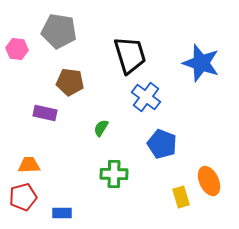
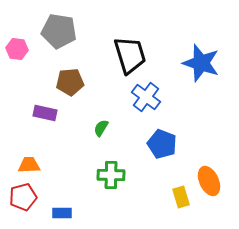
brown pentagon: rotated 12 degrees counterclockwise
green cross: moved 3 px left, 1 px down
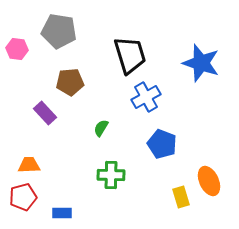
blue cross: rotated 24 degrees clockwise
purple rectangle: rotated 35 degrees clockwise
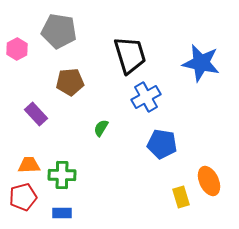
pink hexagon: rotated 25 degrees clockwise
blue star: rotated 6 degrees counterclockwise
purple rectangle: moved 9 px left, 1 px down
blue pentagon: rotated 12 degrees counterclockwise
green cross: moved 49 px left
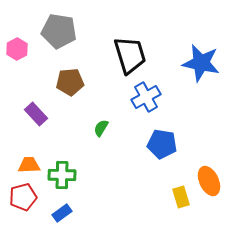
blue rectangle: rotated 36 degrees counterclockwise
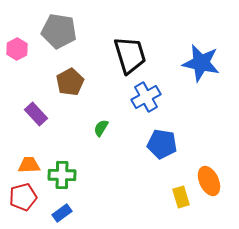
brown pentagon: rotated 24 degrees counterclockwise
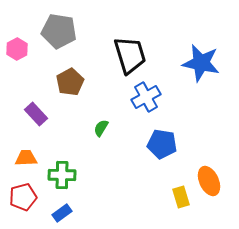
orange trapezoid: moved 3 px left, 7 px up
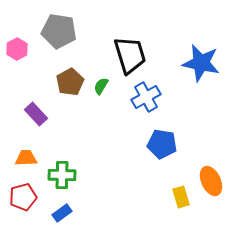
green semicircle: moved 42 px up
orange ellipse: moved 2 px right
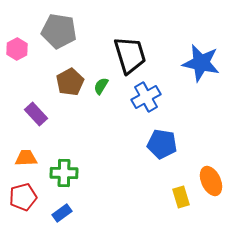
green cross: moved 2 px right, 2 px up
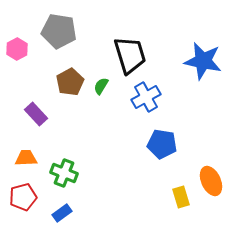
blue star: moved 2 px right, 2 px up
green cross: rotated 20 degrees clockwise
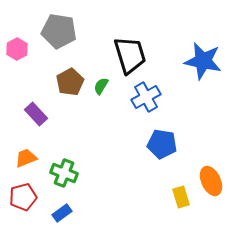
orange trapezoid: rotated 20 degrees counterclockwise
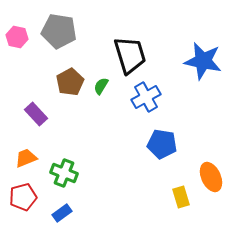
pink hexagon: moved 12 px up; rotated 20 degrees counterclockwise
orange ellipse: moved 4 px up
